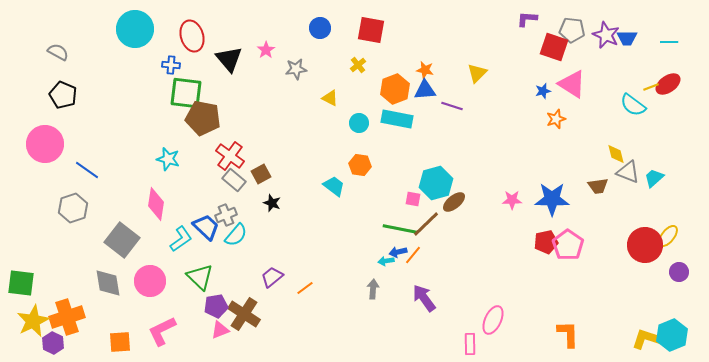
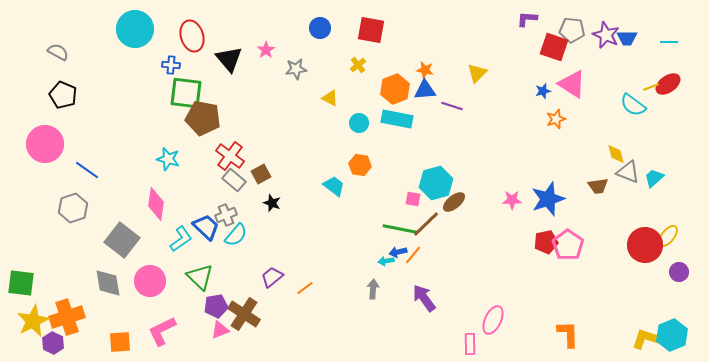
blue star at (552, 199): moved 4 px left; rotated 20 degrees counterclockwise
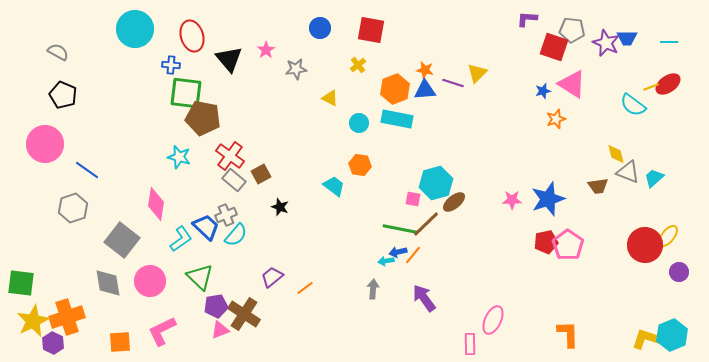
purple star at (606, 35): moved 8 px down
purple line at (452, 106): moved 1 px right, 23 px up
cyan star at (168, 159): moved 11 px right, 2 px up
black star at (272, 203): moved 8 px right, 4 px down
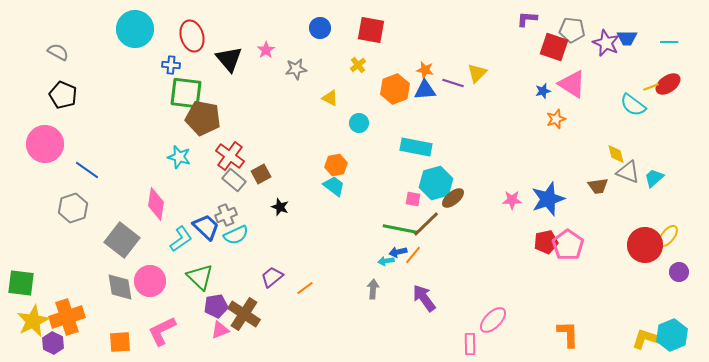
cyan rectangle at (397, 119): moved 19 px right, 28 px down
orange hexagon at (360, 165): moved 24 px left; rotated 20 degrees counterclockwise
brown ellipse at (454, 202): moved 1 px left, 4 px up
cyan semicircle at (236, 235): rotated 25 degrees clockwise
gray diamond at (108, 283): moved 12 px right, 4 px down
pink ellipse at (493, 320): rotated 20 degrees clockwise
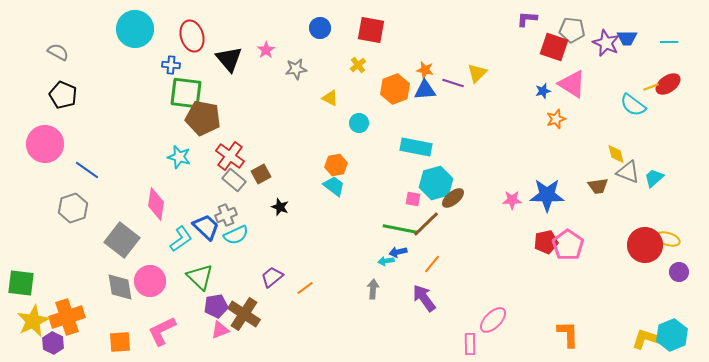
blue star at (548, 199): moved 1 px left, 4 px up; rotated 20 degrees clockwise
yellow ellipse at (668, 236): moved 3 px down; rotated 70 degrees clockwise
orange line at (413, 255): moved 19 px right, 9 px down
